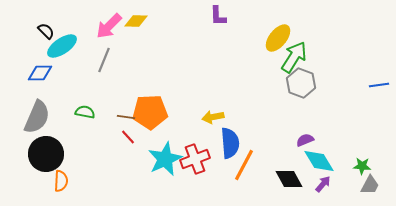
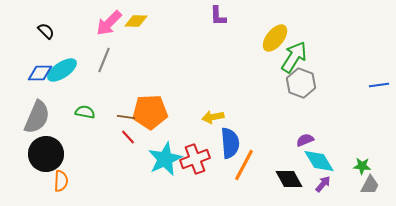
pink arrow: moved 3 px up
yellow ellipse: moved 3 px left
cyan ellipse: moved 24 px down
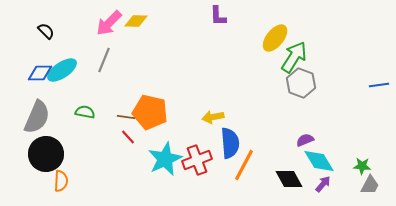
orange pentagon: rotated 16 degrees clockwise
red cross: moved 2 px right, 1 px down
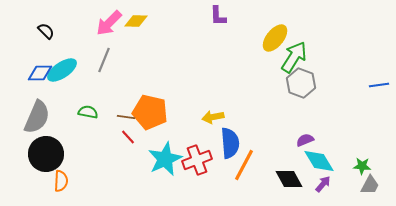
green semicircle: moved 3 px right
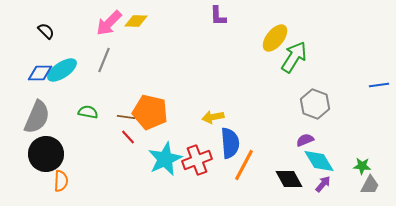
gray hexagon: moved 14 px right, 21 px down
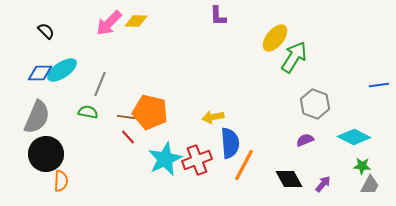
gray line: moved 4 px left, 24 px down
cyan diamond: moved 35 px right, 24 px up; rotated 32 degrees counterclockwise
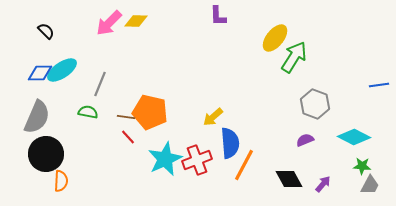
yellow arrow: rotated 30 degrees counterclockwise
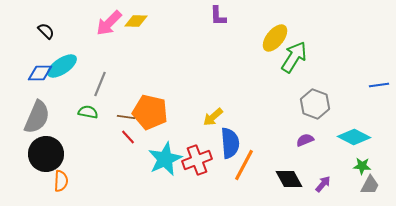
cyan ellipse: moved 4 px up
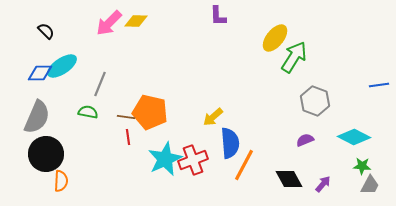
gray hexagon: moved 3 px up
red line: rotated 35 degrees clockwise
red cross: moved 4 px left
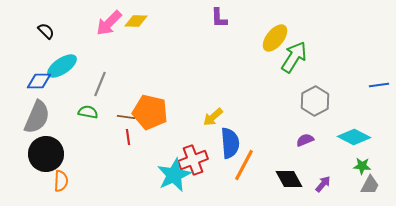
purple L-shape: moved 1 px right, 2 px down
blue diamond: moved 1 px left, 8 px down
gray hexagon: rotated 12 degrees clockwise
cyan star: moved 9 px right, 16 px down
